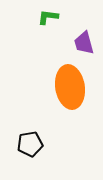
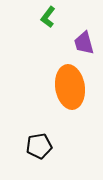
green L-shape: rotated 60 degrees counterclockwise
black pentagon: moved 9 px right, 2 px down
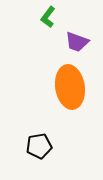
purple trapezoid: moved 7 px left, 1 px up; rotated 55 degrees counterclockwise
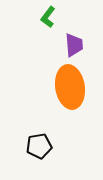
purple trapezoid: moved 3 px left, 3 px down; rotated 115 degrees counterclockwise
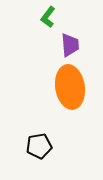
purple trapezoid: moved 4 px left
